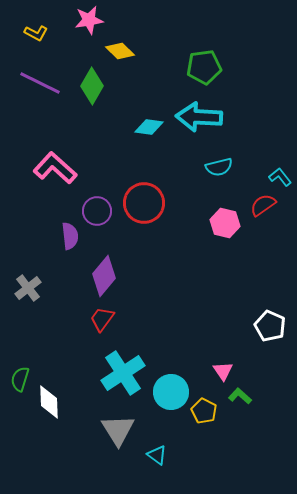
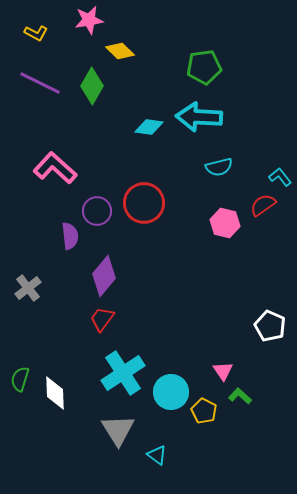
white diamond: moved 6 px right, 9 px up
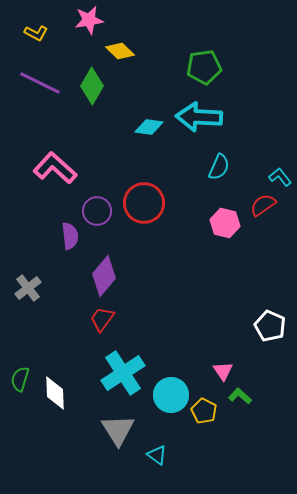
cyan semicircle: rotated 52 degrees counterclockwise
cyan circle: moved 3 px down
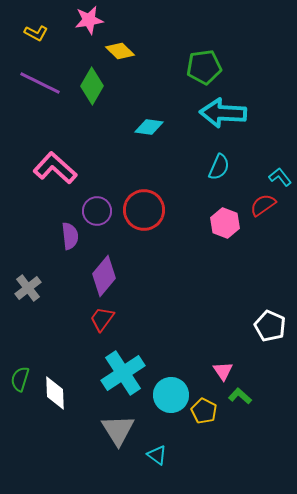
cyan arrow: moved 24 px right, 4 px up
red circle: moved 7 px down
pink hexagon: rotated 8 degrees clockwise
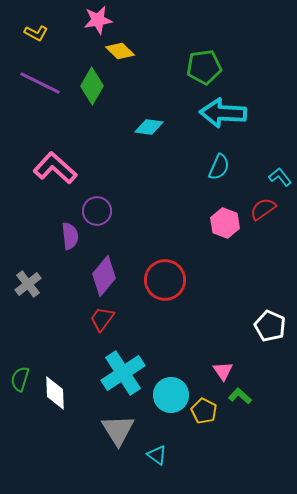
pink star: moved 9 px right
red semicircle: moved 4 px down
red circle: moved 21 px right, 70 px down
gray cross: moved 4 px up
